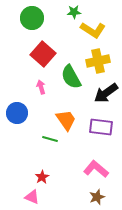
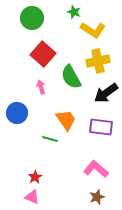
green star: rotated 24 degrees clockwise
red star: moved 7 px left
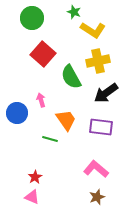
pink arrow: moved 13 px down
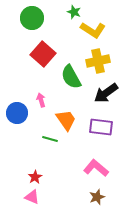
pink L-shape: moved 1 px up
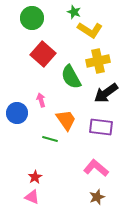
yellow L-shape: moved 3 px left
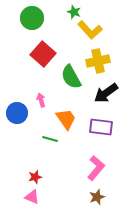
yellow L-shape: rotated 15 degrees clockwise
orange trapezoid: moved 1 px up
pink L-shape: rotated 90 degrees clockwise
red star: rotated 16 degrees clockwise
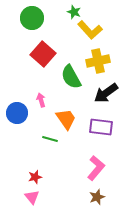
pink triangle: rotated 28 degrees clockwise
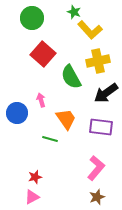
pink triangle: rotated 42 degrees clockwise
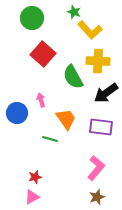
yellow cross: rotated 15 degrees clockwise
green semicircle: moved 2 px right
